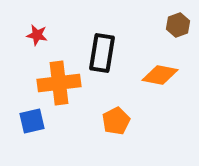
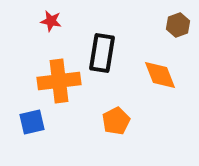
red star: moved 14 px right, 14 px up
orange diamond: rotated 57 degrees clockwise
orange cross: moved 2 px up
blue square: moved 1 px down
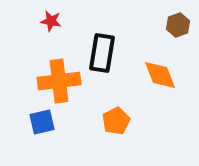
blue square: moved 10 px right
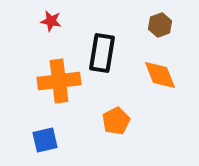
brown hexagon: moved 18 px left
blue square: moved 3 px right, 18 px down
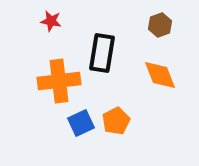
blue square: moved 36 px right, 17 px up; rotated 12 degrees counterclockwise
